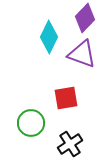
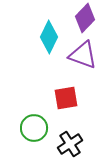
purple triangle: moved 1 px right, 1 px down
green circle: moved 3 px right, 5 px down
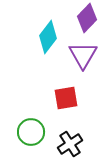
purple diamond: moved 2 px right
cyan diamond: moved 1 px left; rotated 12 degrees clockwise
purple triangle: rotated 40 degrees clockwise
green circle: moved 3 px left, 4 px down
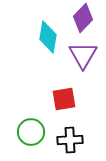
purple diamond: moved 4 px left
cyan diamond: rotated 28 degrees counterclockwise
red square: moved 2 px left, 1 px down
black cross: moved 4 px up; rotated 30 degrees clockwise
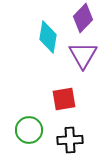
green circle: moved 2 px left, 2 px up
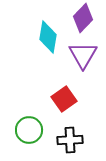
red square: rotated 25 degrees counterclockwise
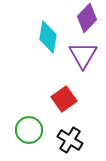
purple diamond: moved 4 px right
black cross: rotated 35 degrees clockwise
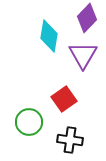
cyan diamond: moved 1 px right, 1 px up
green circle: moved 8 px up
black cross: rotated 25 degrees counterclockwise
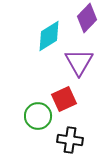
cyan diamond: rotated 48 degrees clockwise
purple triangle: moved 4 px left, 7 px down
red square: rotated 10 degrees clockwise
green circle: moved 9 px right, 6 px up
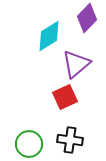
purple triangle: moved 3 px left, 2 px down; rotated 20 degrees clockwise
red square: moved 1 px right, 2 px up
green circle: moved 9 px left, 28 px down
